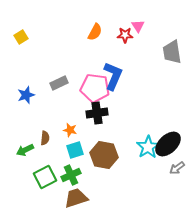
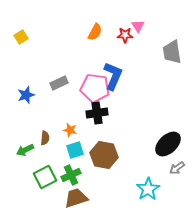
cyan star: moved 42 px down
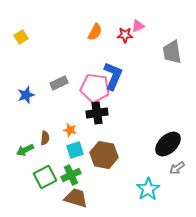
pink triangle: rotated 40 degrees clockwise
brown trapezoid: rotated 35 degrees clockwise
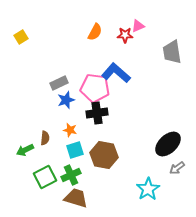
blue L-shape: moved 3 px right, 3 px up; rotated 72 degrees counterclockwise
blue star: moved 40 px right, 5 px down
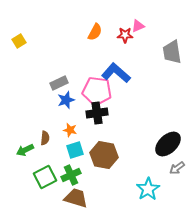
yellow square: moved 2 px left, 4 px down
pink pentagon: moved 2 px right, 3 px down
